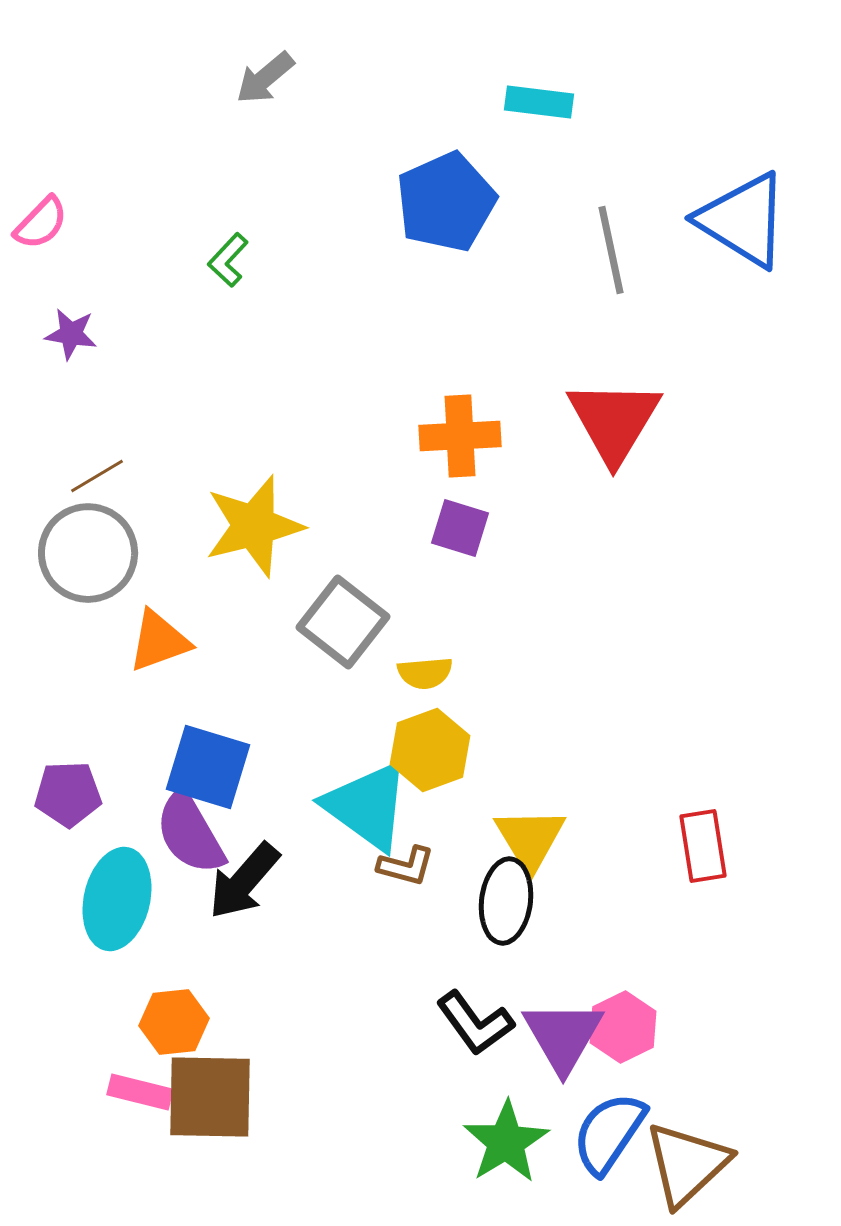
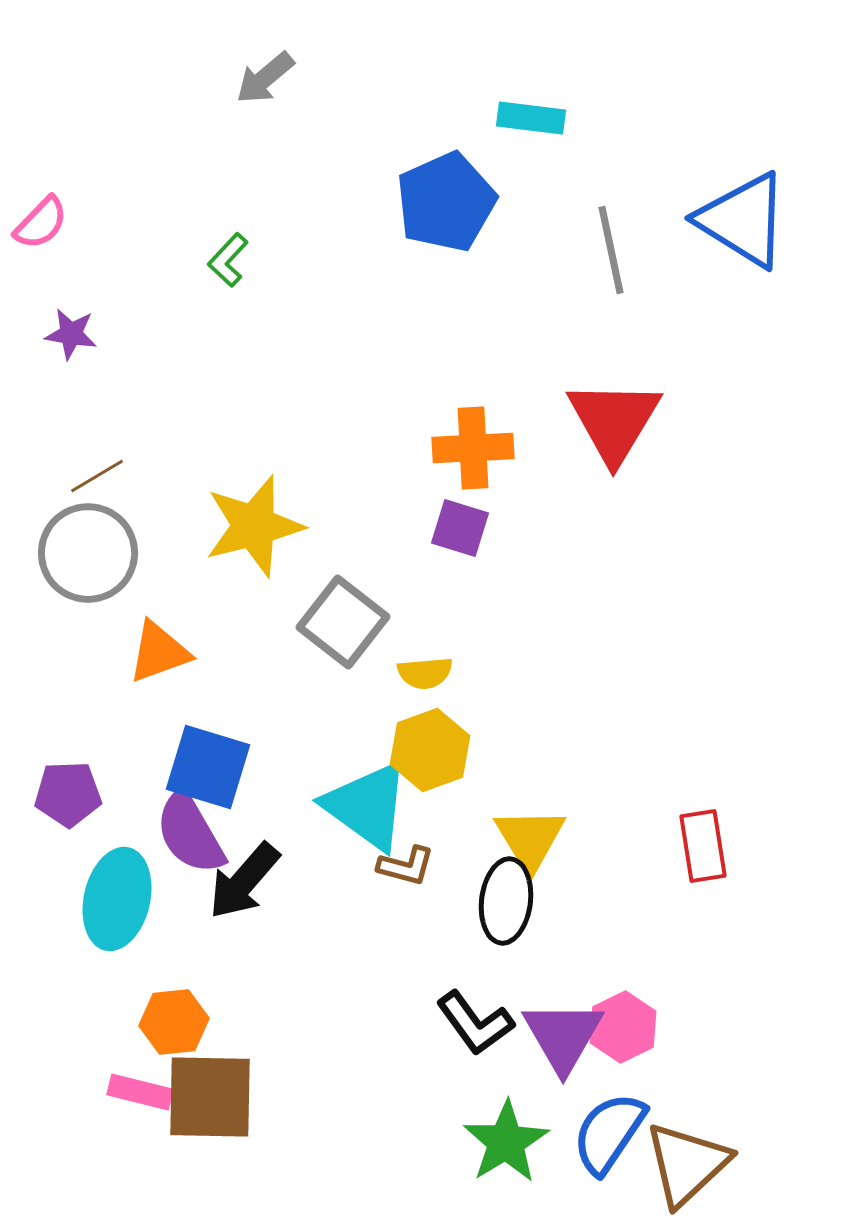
cyan rectangle: moved 8 px left, 16 px down
orange cross: moved 13 px right, 12 px down
orange triangle: moved 11 px down
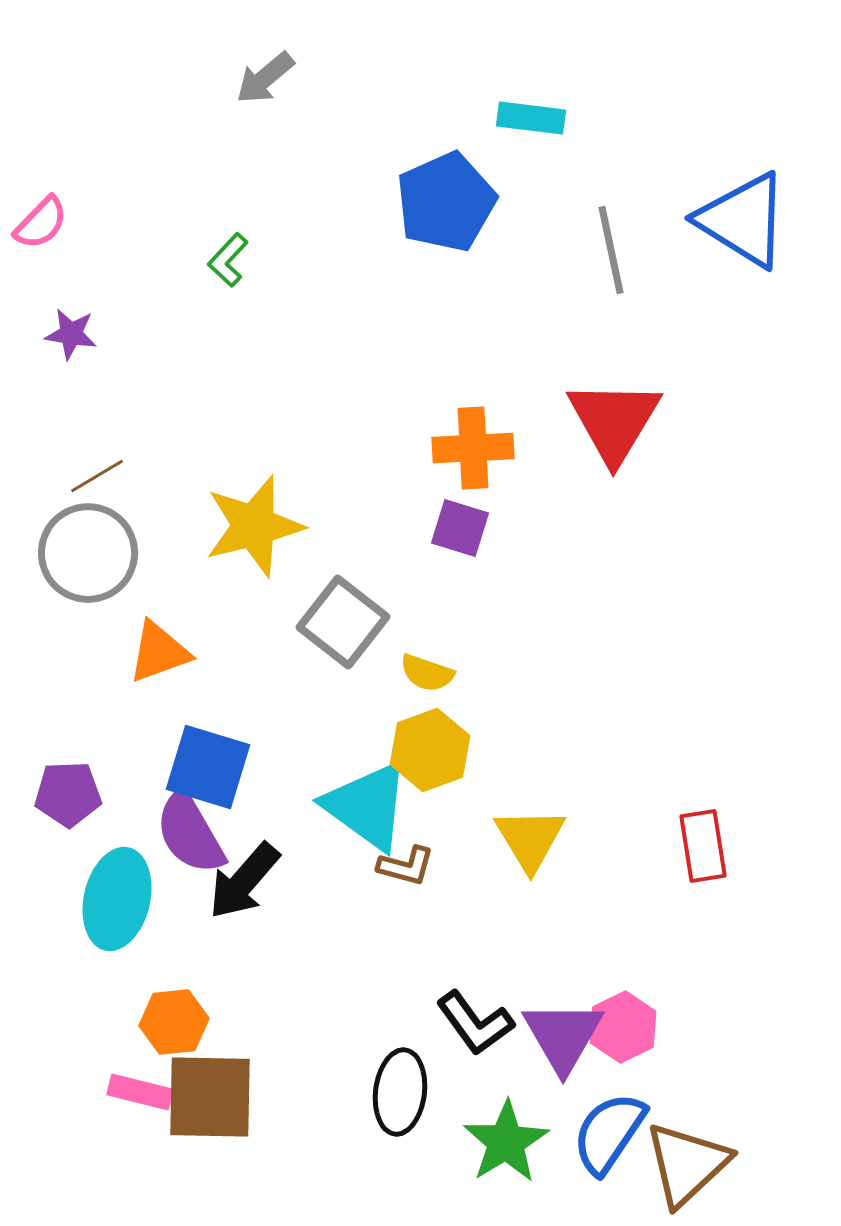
yellow semicircle: moved 2 px right; rotated 24 degrees clockwise
black ellipse: moved 106 px left, 191 px down
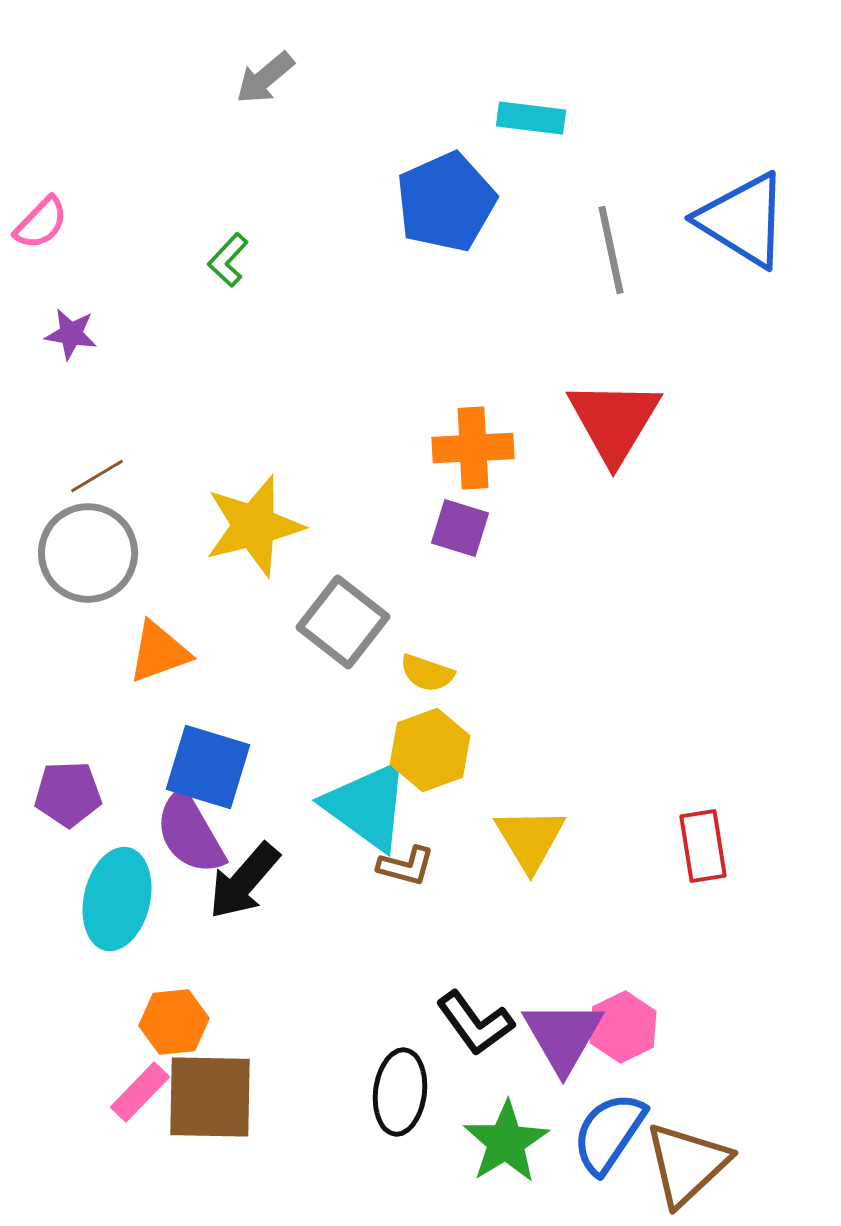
pink rectangle: rotated 60 degrees counterclockwise
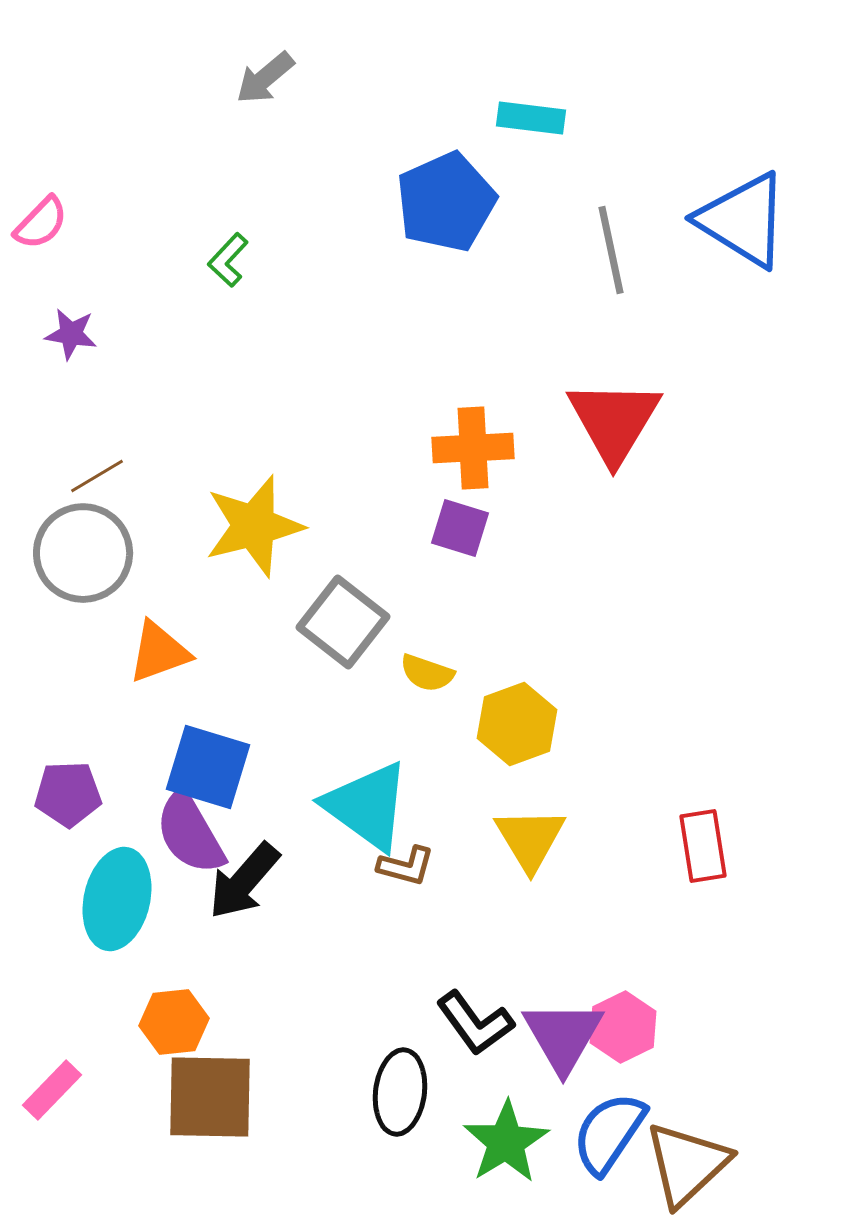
gray circle: moved 5 px left
yellow hexagon: moved 87 px right, 26 px up
pink rectangle: moved 88 px left, 2 px up
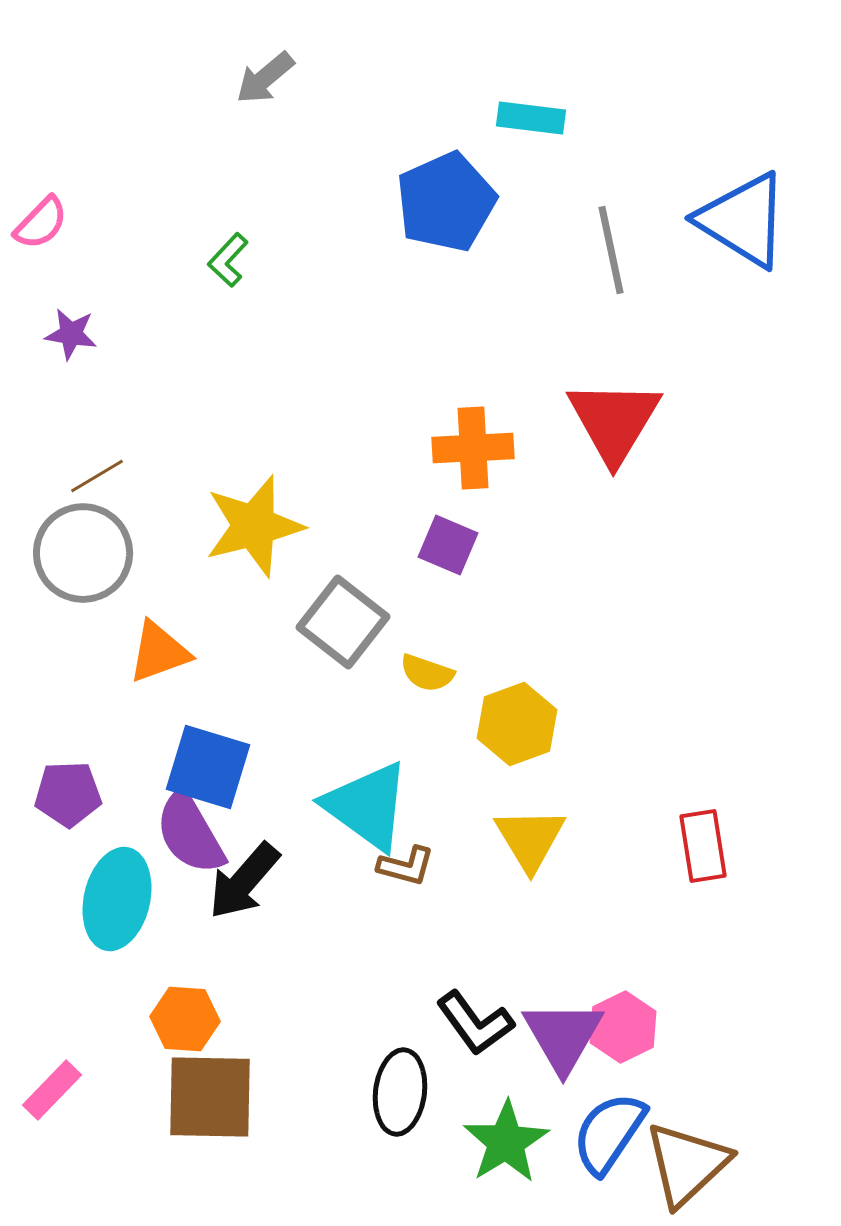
purple square: moved 12 px left, 17 px down; rotated 6 degrees clockwise
orange hexagon: moved 11 px right, 3 px up; rotated 10 degrees clockwise
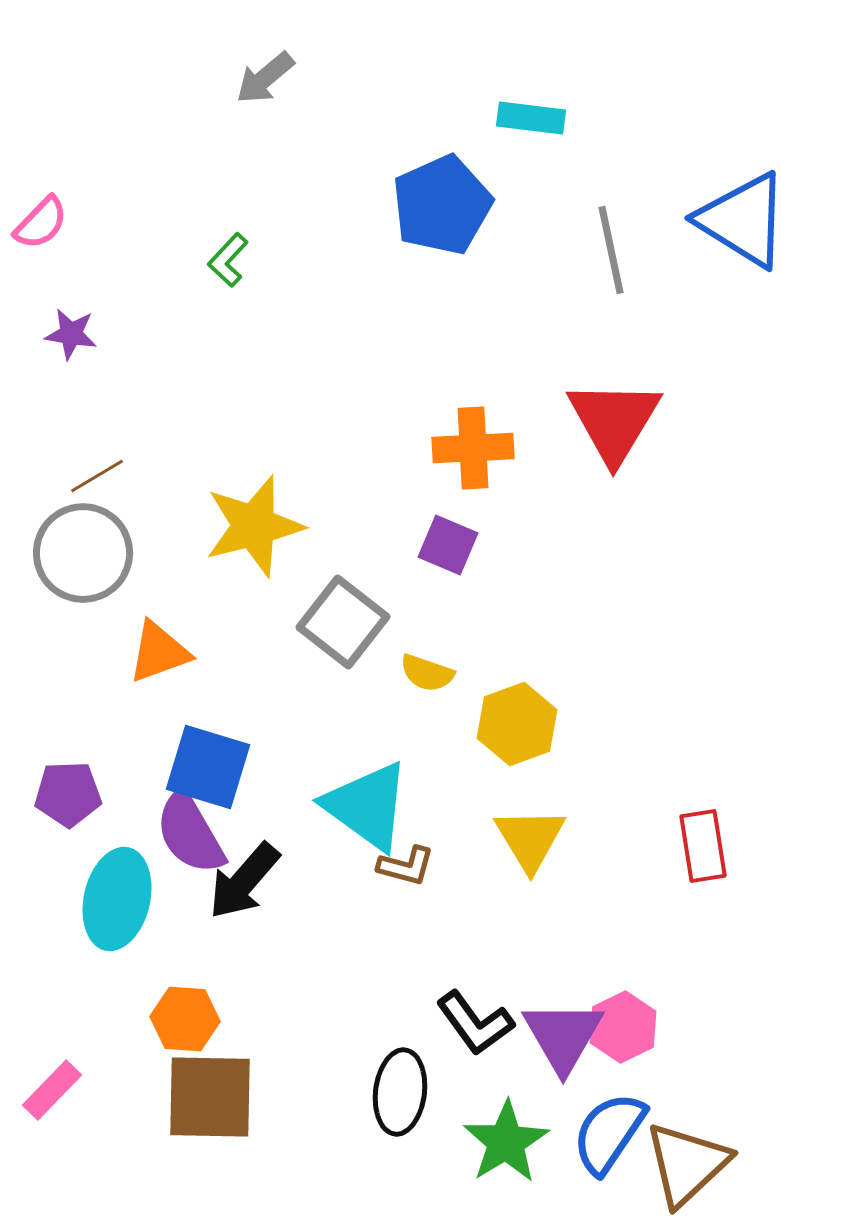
blue pentagon: moved 4 px left, 3 px down
